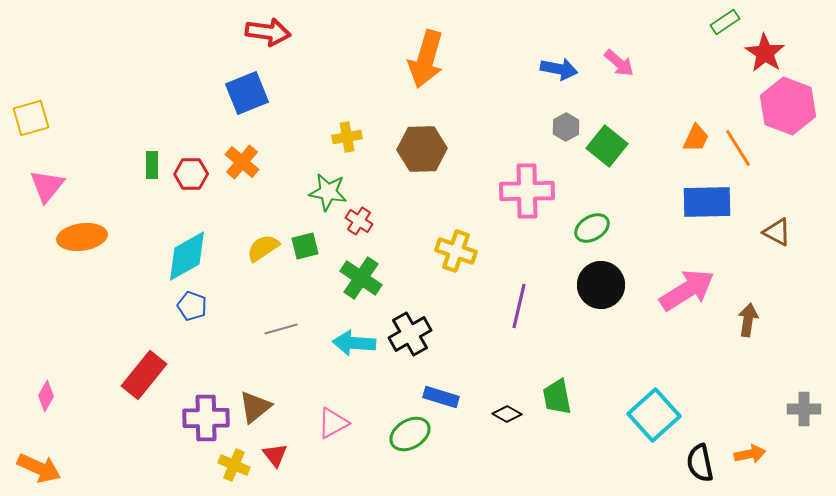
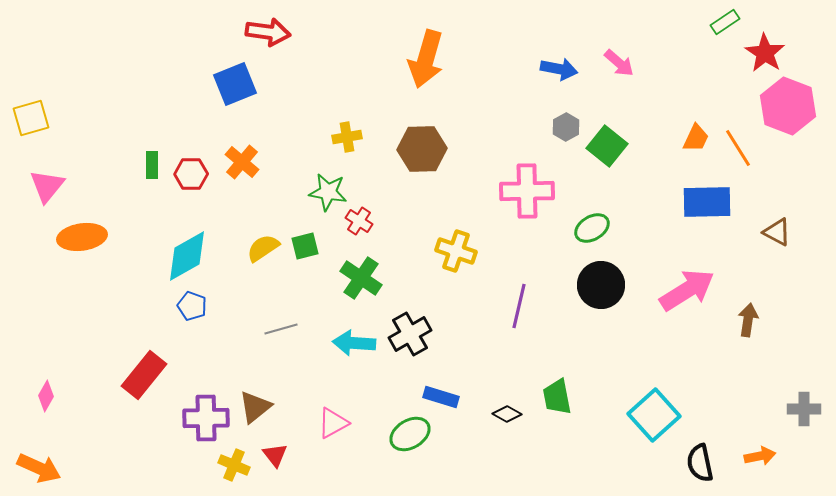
blue square at (247, 93): moved 12 px left, 9 px up
orange arrow at (750, 454): moved 10 px right, 2 px down
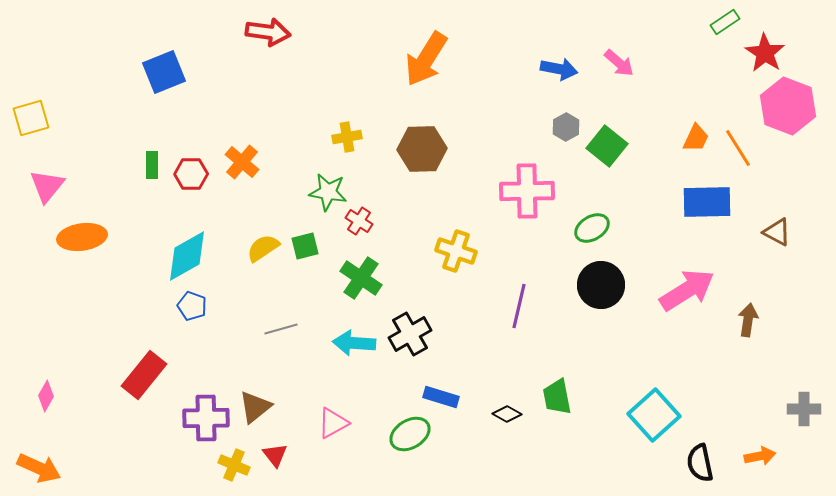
orange arrow at (426, 59): rotated 16 degrees clockwise
blue square at (235, 84): moved 71 px left, 12 px up
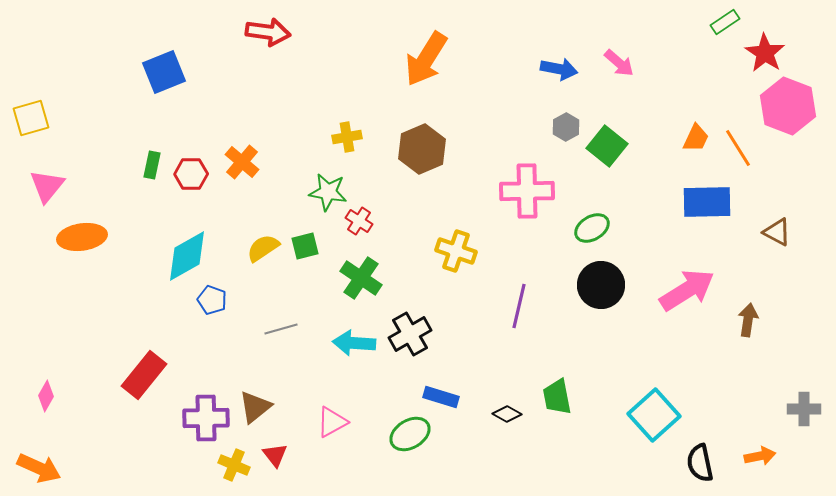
brown hexagon at (422, 149): rotated 21 degrees counterclockwise
green rectangle at (152, 165): rotated 12 degrees clockwise
blue pentagon at (192, 306): moved 20 px right, 6 px up
pink triangle at (333, 423): moved 1 px left, 1 px up
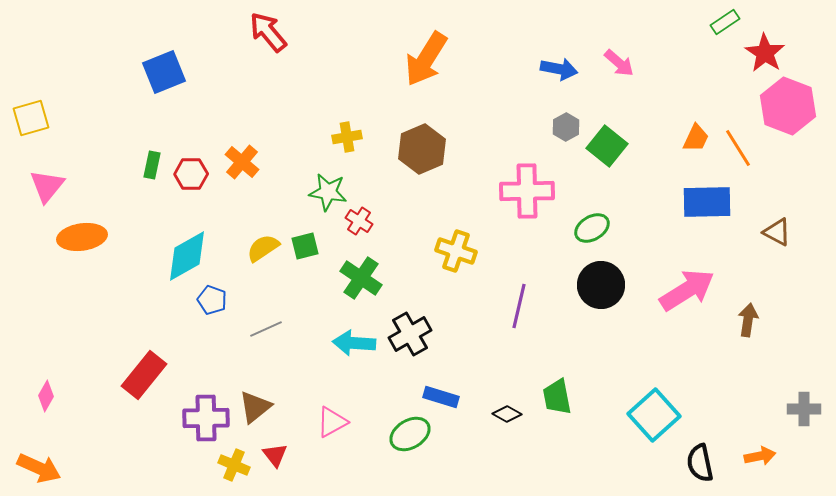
red arrow at (268, 32): rotated 138 degrees counterclockwise
gray line at (281, 329): moved 15 px left; rotated 8 degrees counterclockwise
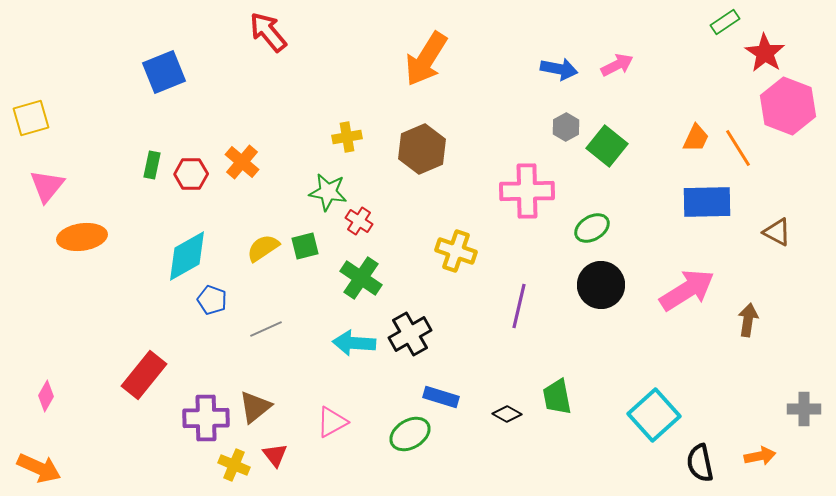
pink arrow at (619, 63): moved 2 px left, 2 px down; rotated 68 degrees counterclockwise
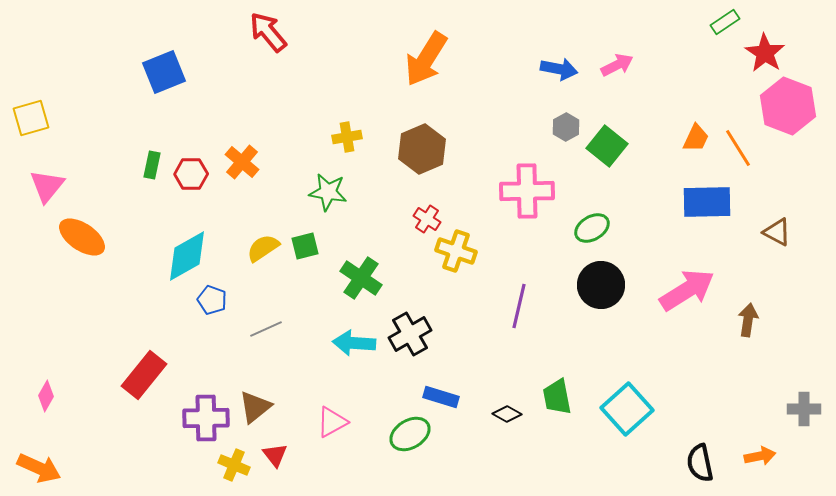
red cross at (359, 221): moved 68 px right, 2 px up
orange ellipse at (82, 237): rotated 42 degrees clockwise
cyan square at (654, 415): moved 27 px left, 6 px up
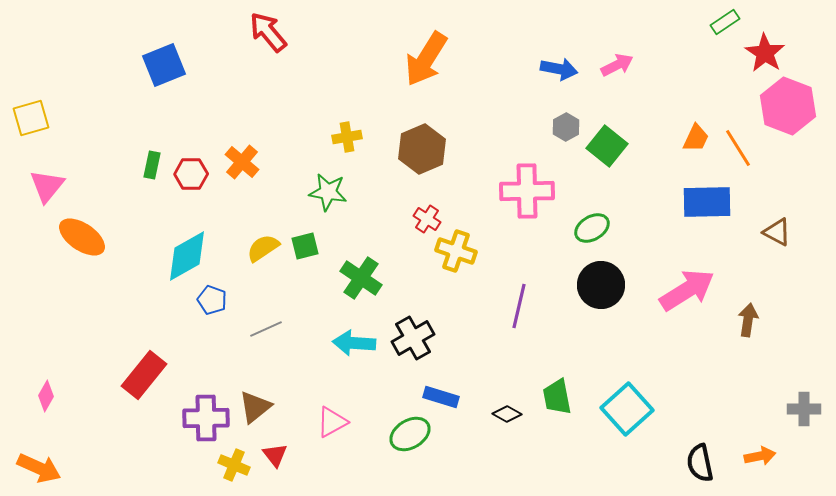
blue square at (164, 72): moved 7 px up
black cross at (410, 334): moved 3 px right, 4 px down
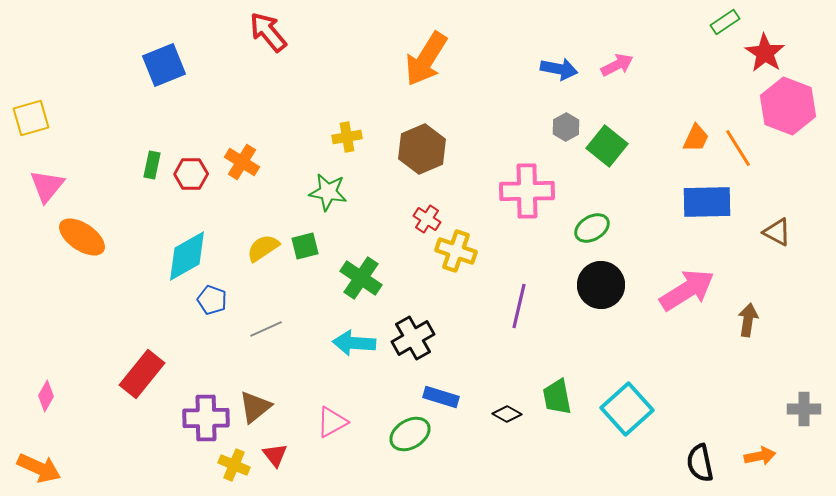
orange cross at (242, 162): rotated 8 degrees counterclockwise
red rectangle at (144, 375): moved 2 px left, 1 px up
